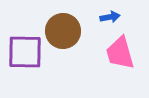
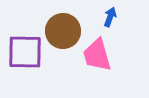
blue arrow: rotated 60 degrees counterclockwise
pink trapezoid: moved 23 px left, 2 px down
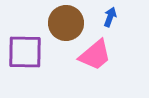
brown circle: moved 3 px right, 8 px up
pink trapezoid: moved 2 px left; rotated 114 degrees counterclockwise
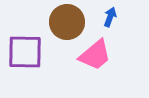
brown circle: moved 1 px right, 1 px up
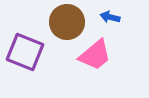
blue arrow: rotated 96 degrees counterclockwise
purple square: rotated 21 degrees clockwise
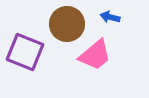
brown circle: moved 2 px down
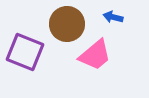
blue arrow: moved 3 px right
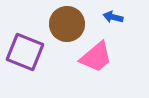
pink trapezoid: moved 1 px right, 2 px down
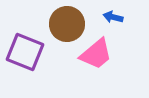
pink trapezoid: moved 3 px up
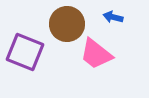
pink trapezoid: rotated 78 degrees clockwise
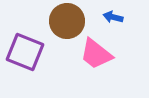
brown circle: moved 3 px up
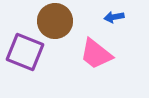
blue arrow: moved 1 px right; rotated 24 degrees counterclockwise
brown circle: moved 12 px left
